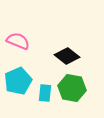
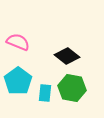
pink semicircle: moved 1 px down
cyan pentagon: rotated 12 degrees counterclockwise
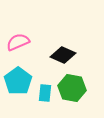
pink semicircle: rotated 45 degrees counterclockwise
black diamond: moved 4 px left, 1 px up; rotated 15 degrees counterclockwise
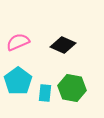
black diamond: moved 10 px up
